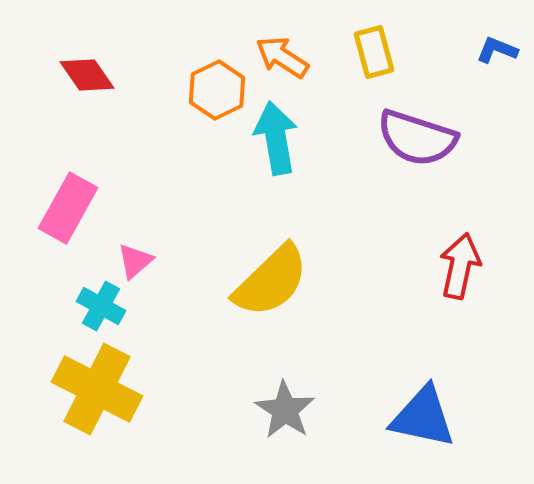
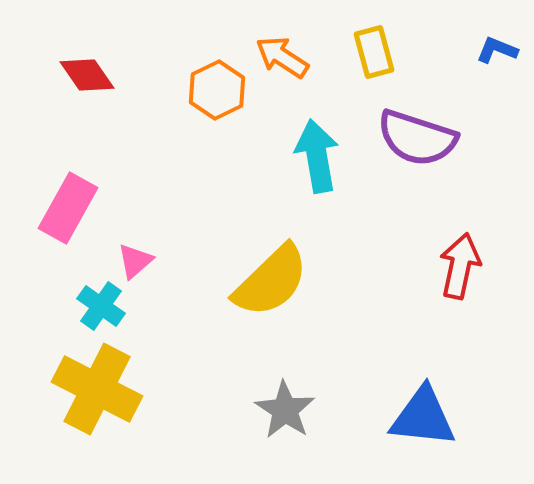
cyan arrow: moved 41 px right, 18 px down
cyan cross: rotated 6 degrees clockwise
blue triangle: rotated 6 degrees counterclockwise
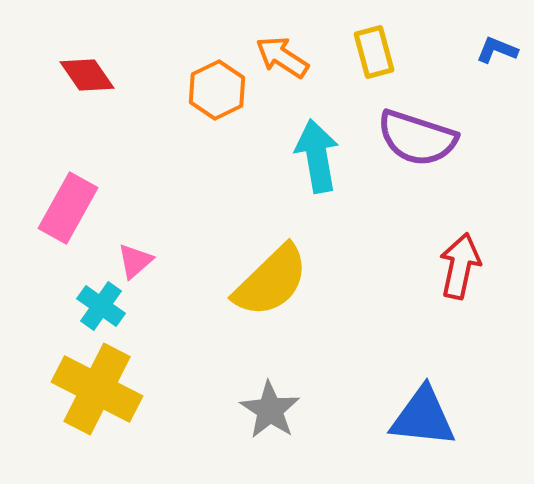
gray star: moved 15 px left
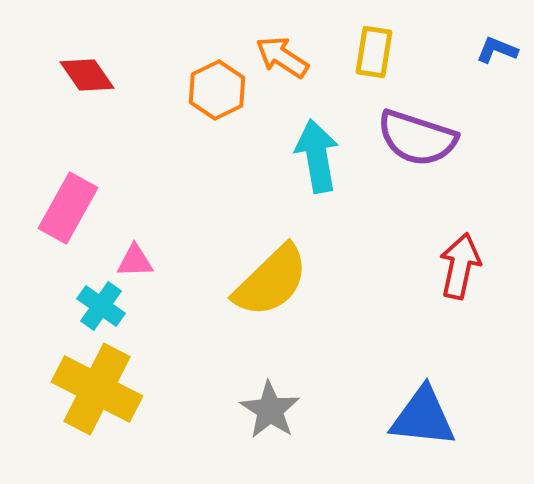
yellow rectangle: rotated 24 degrees clockwise
pink triangle: rotated 39 degrees clockwise
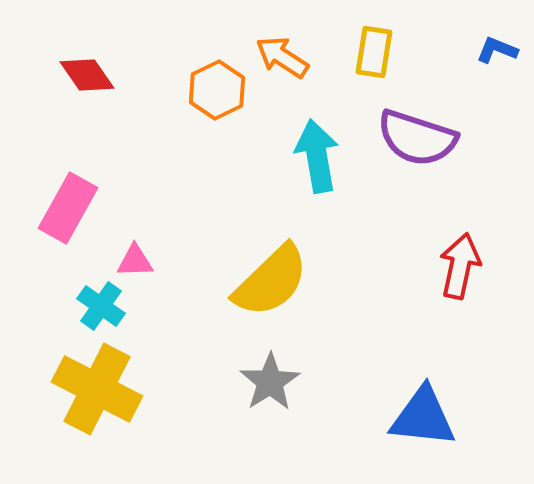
gray star: moved 28 px up; rotated 6 degrees clockwise
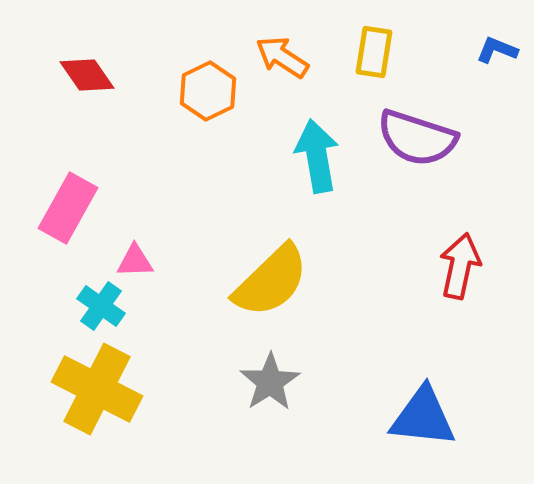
orange hexagon: moved 9 px left, 1 px down
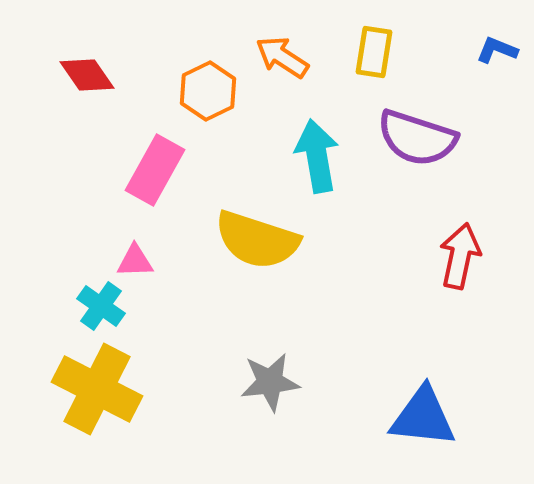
pink rectangle: moved 87 px right, 38 px up
red arrow: moved 10 px up
yellow semicircle: moved 14 px left, 41 px up; rotated 62 degrees clockwise
gray star: rotated 26 degrees clockwise
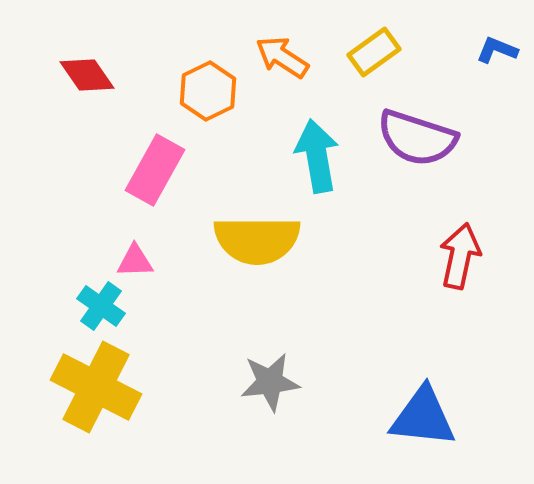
yellow rectangle: rotated 45 degrees clockwise
yellow semicircle: rotated 18 degrees counterclockwise
yellow cross: moved 1 px left, 2 px up
